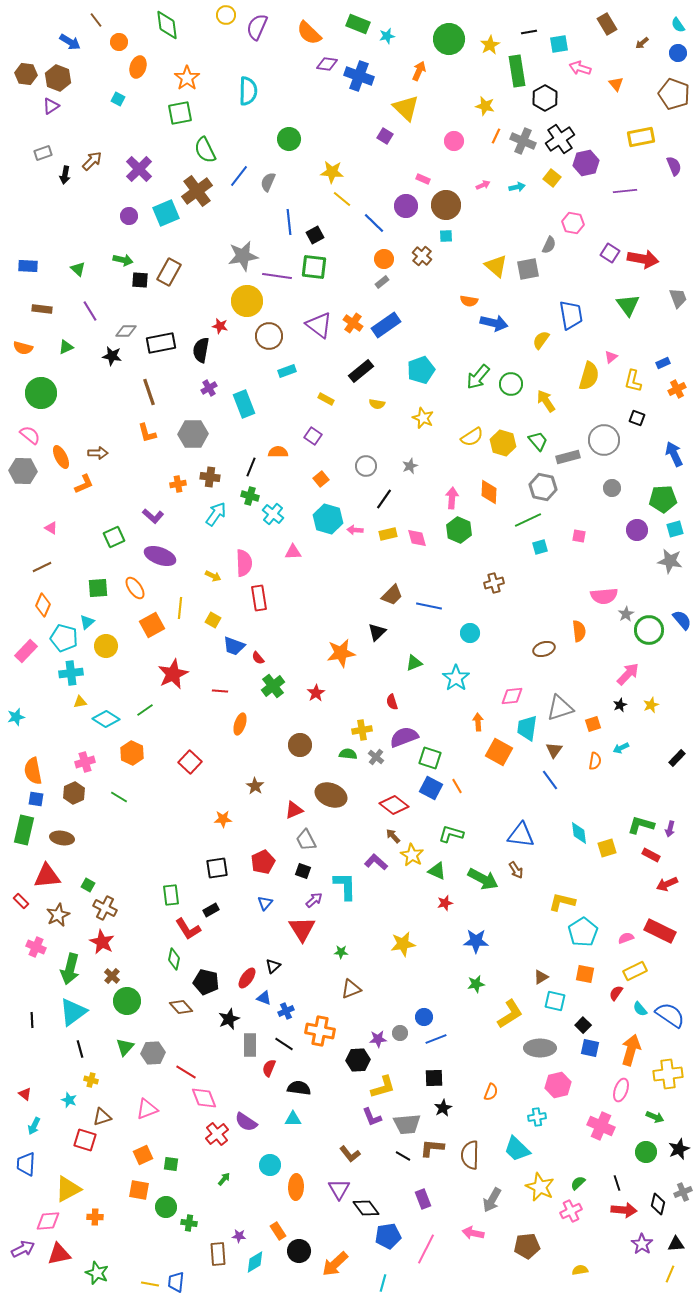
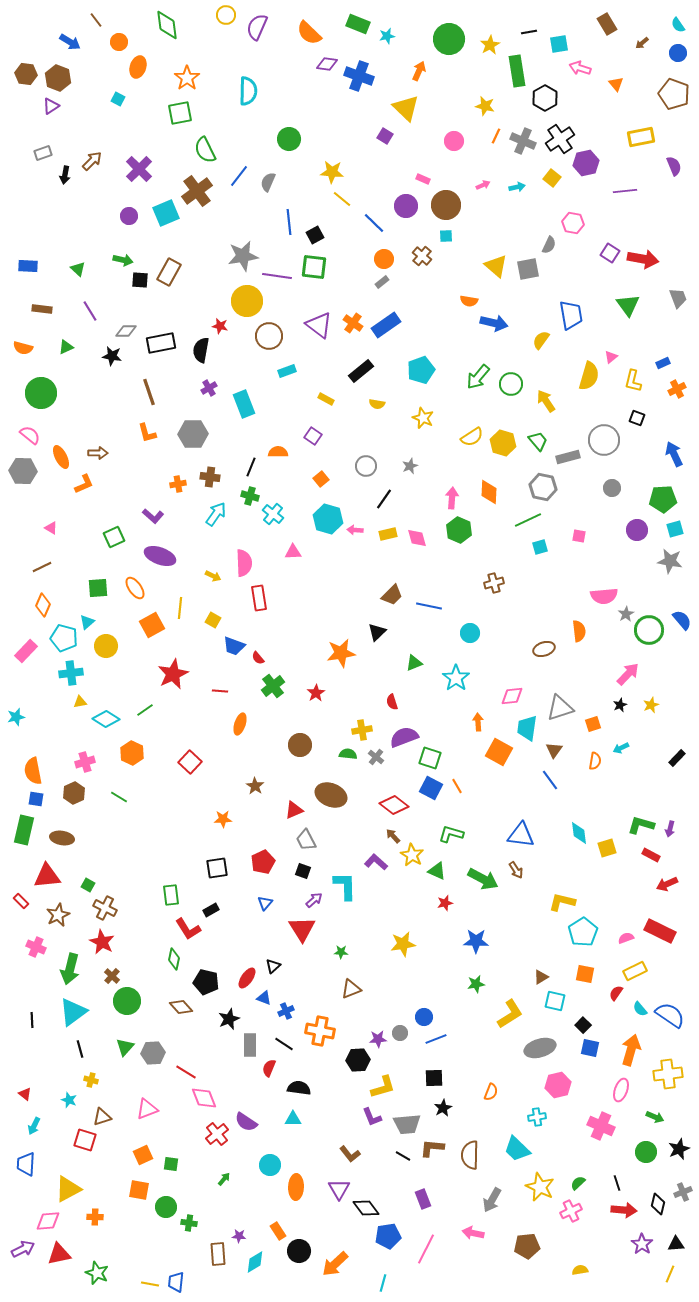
gray ellipse at (540, 1048): rotated 16 degrees counterclockwise
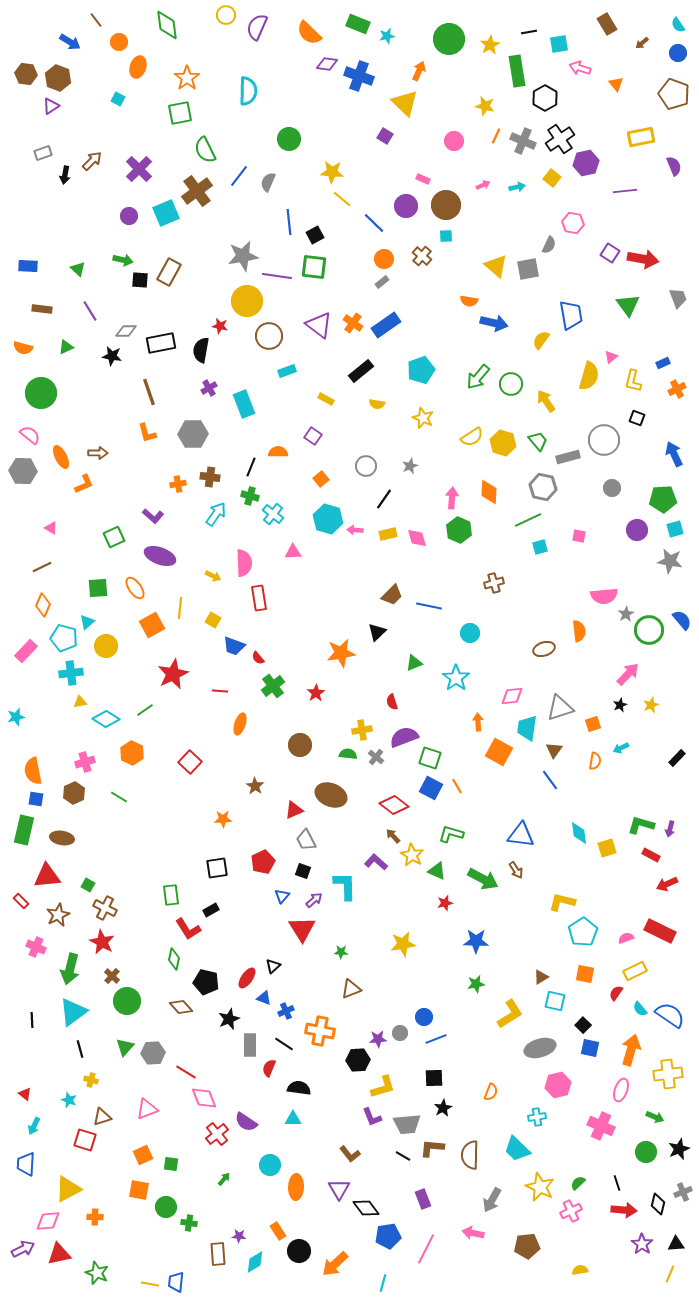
yellow triangle at (406, 108): moved 1 px left, 5 px up
blue triangle at (265, 903): moved 17 px right, 7 px up
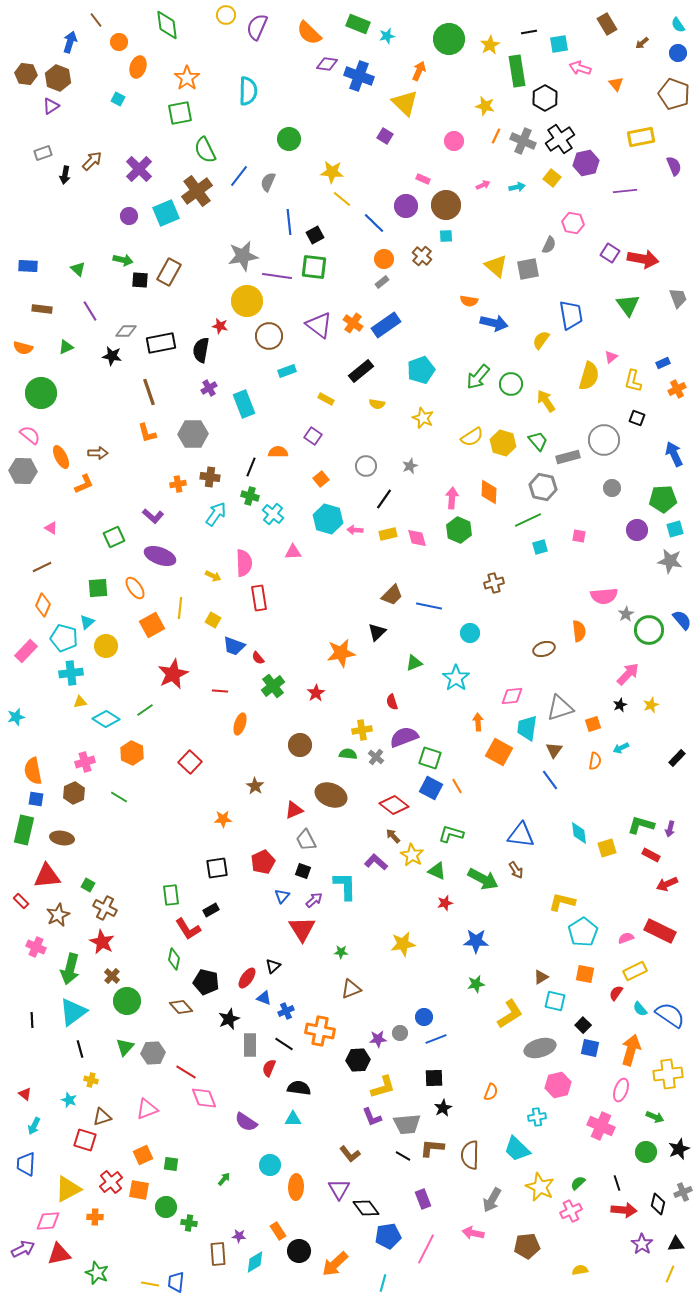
blue arrow at (70, 42): rotated 105 degrees counterclockwise
red cross at (217, 1134): moved 106 px left, 48 px down
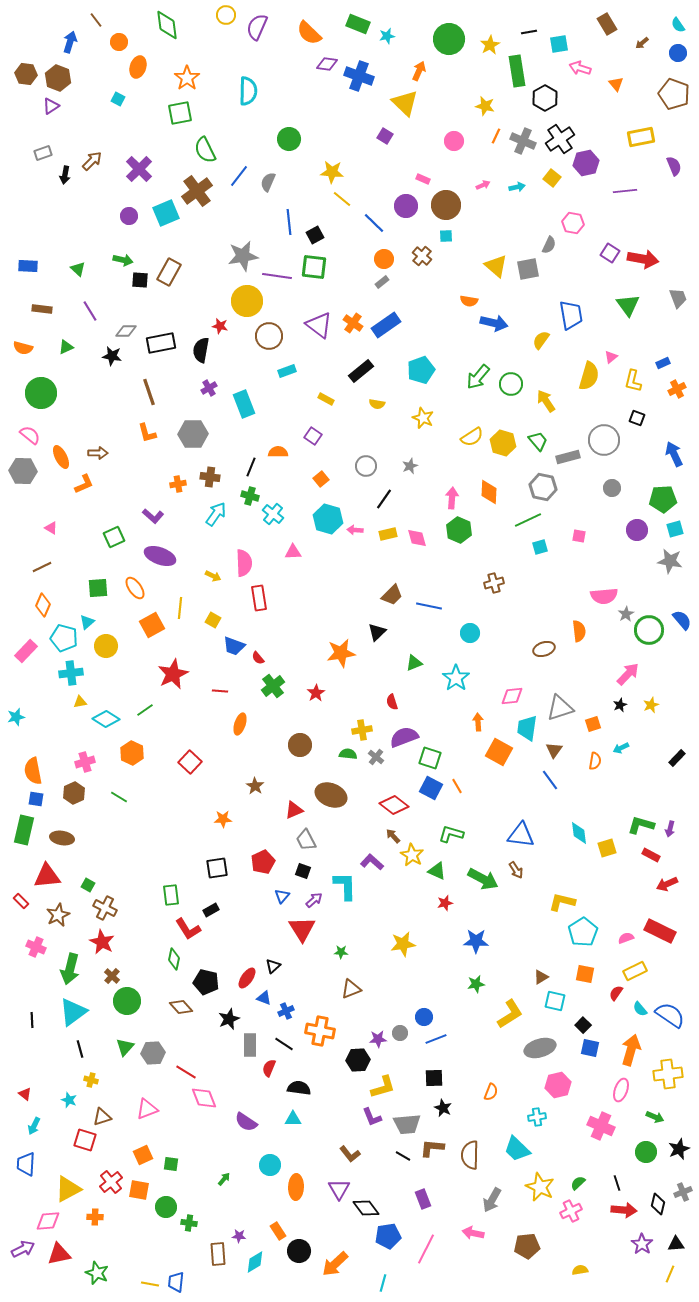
purple L-shape at (376, 862): moved 4 px left
black star at (443, 1108): rotated 18 degrees counterclockwise
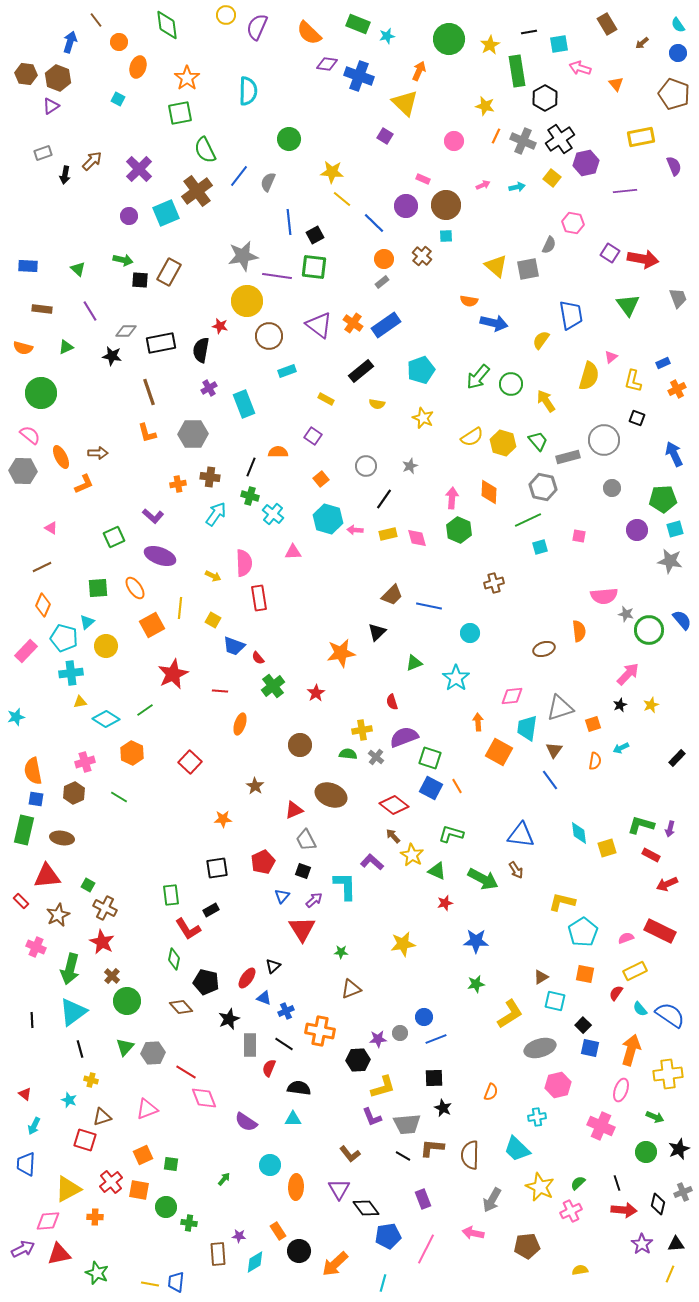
gray star at (626, 614): rotated 28 degrees counterclockwise
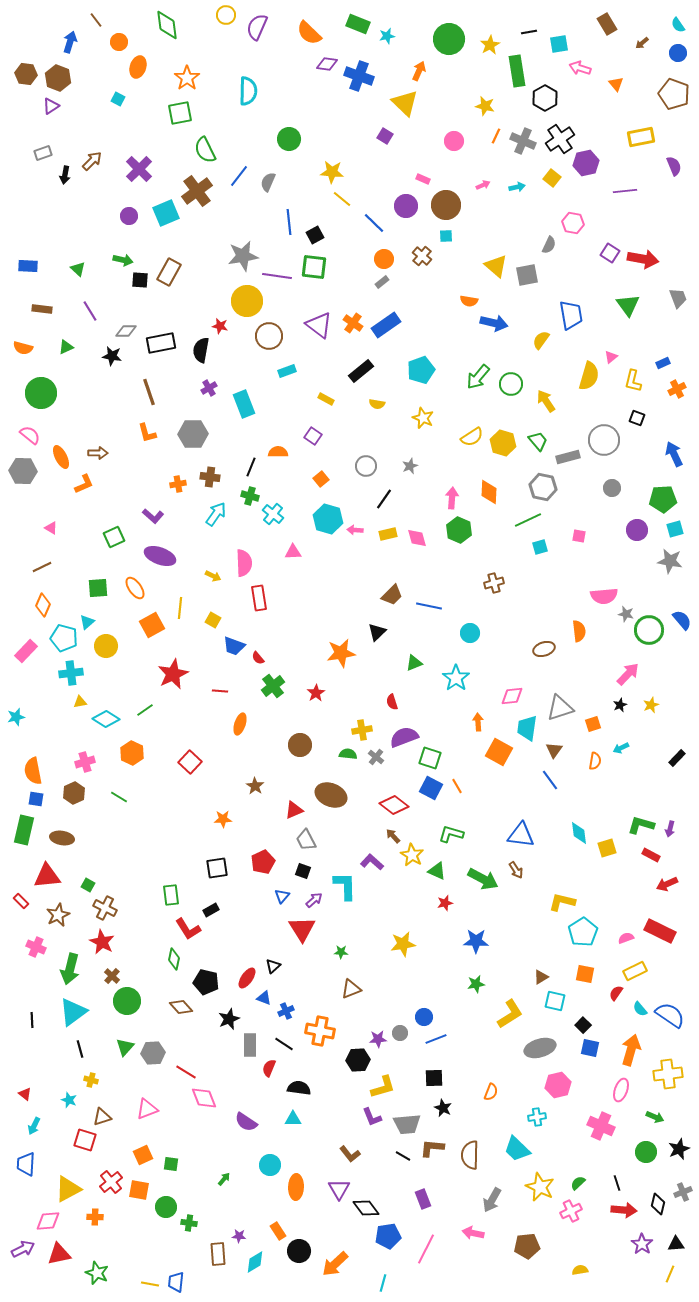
gray square at (528, 269): moved 1 px left, 6 px down
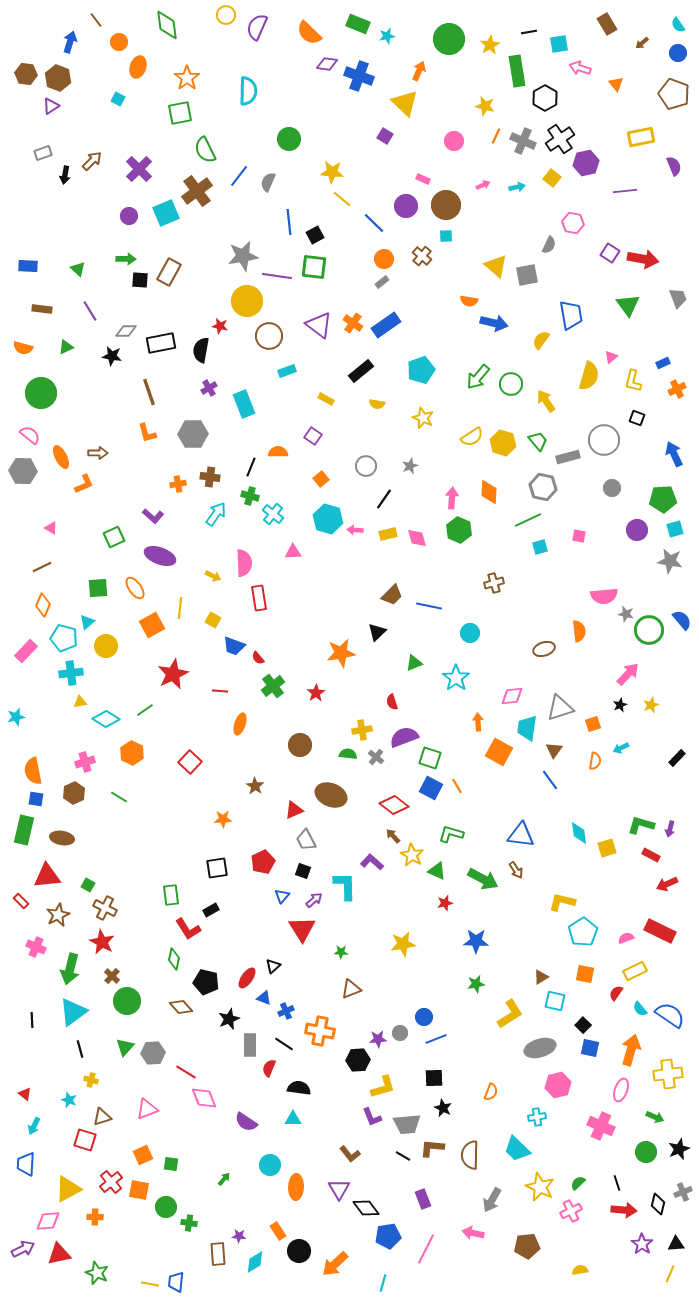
green arrow at (123, 260): moved 3 px right, 1 px up; rotated 12 degrees counterclockwise
